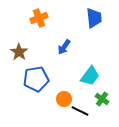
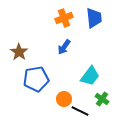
orange cross: moved 25 px right
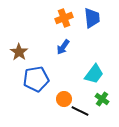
blue trapezoid: moved 2 px left
blue arrow: moved 1 px left
cyan trapezoid: moved 4 px right, 2 px up
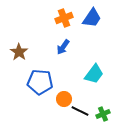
blue trapezoid: rotated 40 degrees clockwise
blue pentagon: moved 4 px right, 3 px down; rotated 15 degrees clockwise
green cross: moved 1 px right, 15 px down; rotated 32 degrees clockwise
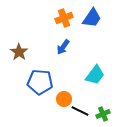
cyan trapezoid: moved 1 px right, 1 px down
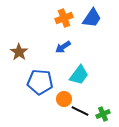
blue arrow: rotated 21 degrees clockwise
cyan trapezoid: moved 16 px left
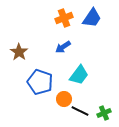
blue pentagon: rotated 15 degrees clockwise
green cross: moved 1 px right, 1 px up
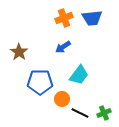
blue trapezoid: rotated 50 degrees clockwise
blue pentagon: rotated 20 degrees counterclockwise
orange circle: moved 2 px left
black line: moved 2 px down
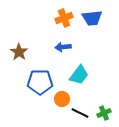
blue arrow: rotated 28 degrees clockwise
